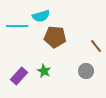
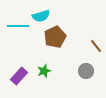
cyan line: moved 1 px right
brown pentagon: rotated 30 degrees counterclockwise
green star: rotated 24 degrees clockwise
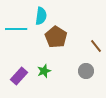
cyan semicircle: rotated 66 degrees counterclockwise
cyan line: moved 2 px left, 3 px down
brown pentagon: moved 1 px right; rotated 15 degrees counterclockwise
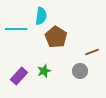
brown line: moved 4 px left, 6 px down; rotated 72 degrees counterclockwise
gray circle: moved 6 px left
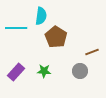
cyan line: moved 1 px up
green star: rotated 24 degrees clockwise
purple rectangle: moved 3 px left, 4 px up
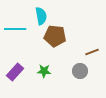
cyan semicircle: rotated 18 degrees counterclockwise
cyan line: moved 1 px left, 1 px down
brown pentagon: moved 1 px left, 1 px up; rotated 25 degrees counterclockwise
purple rectangle: moved 1 px left
